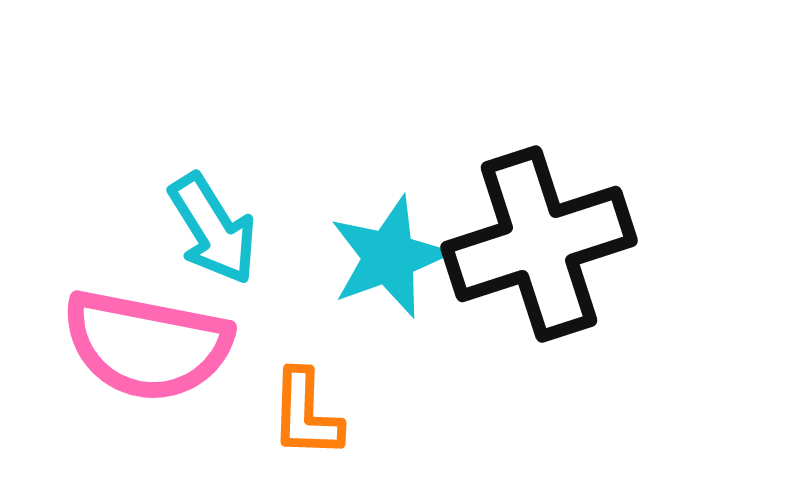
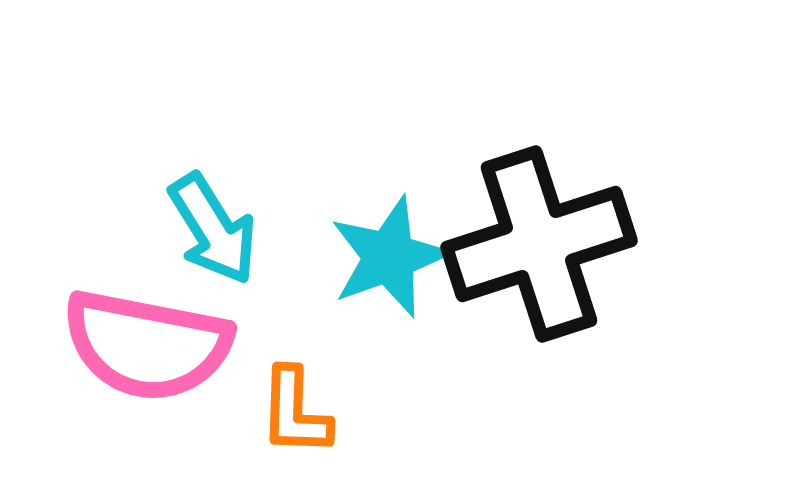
orange L-shape: moved 11 px left, 2 px up
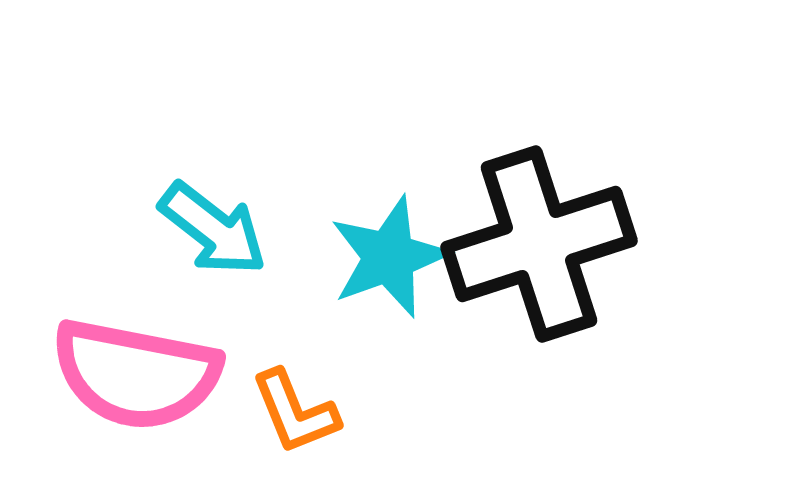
cyan arrow: rotated 20 degrees counterclockwise
pink semicircle: moved 11 px left, 29 px down
orange L-shape: rotated 24 degrees counterclockwise
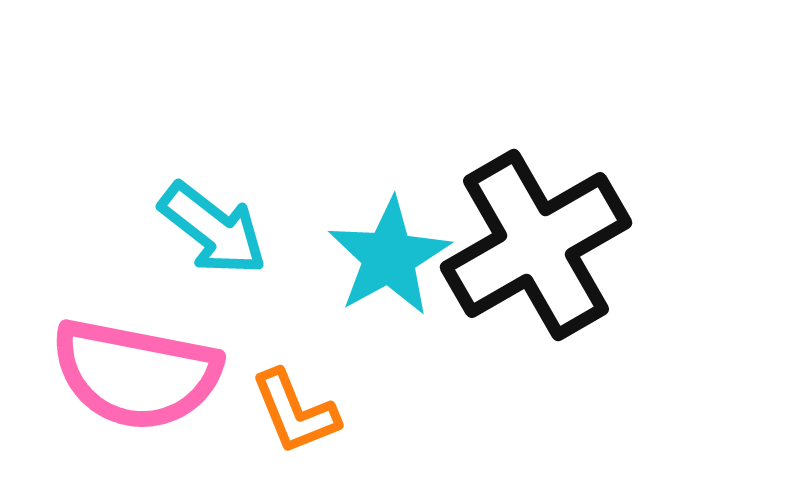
black cross: moved 3 px left, 1 px down; rotated 12 degrees counterclockwise
cyan star: rotated 9 degrees counterclockwise
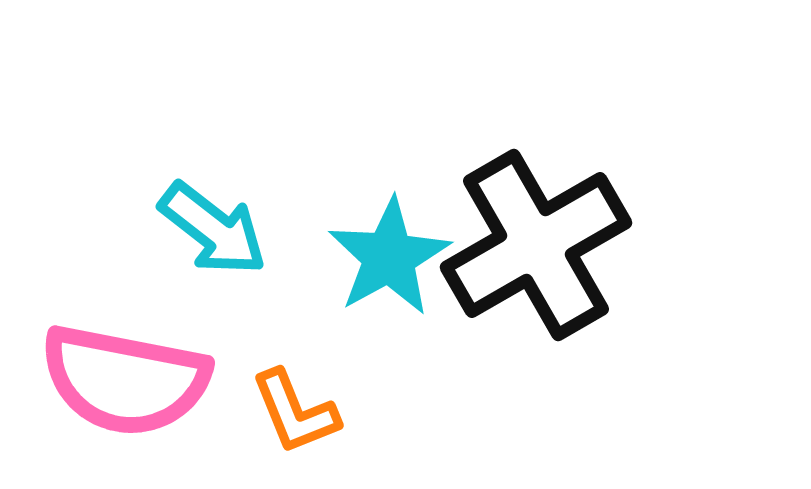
pink semicircle: moved 11 px left, 6 px down
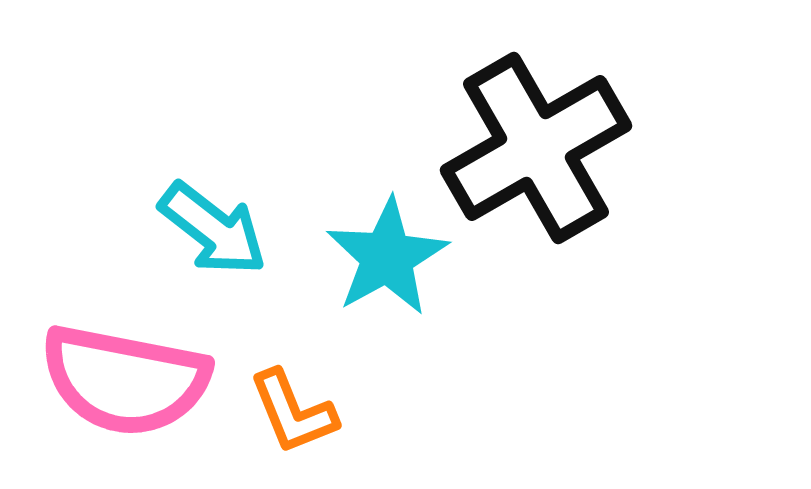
black cross: moved 97 px up
cyan star: moved 2 px left
orange L-shape: moved 2 px left
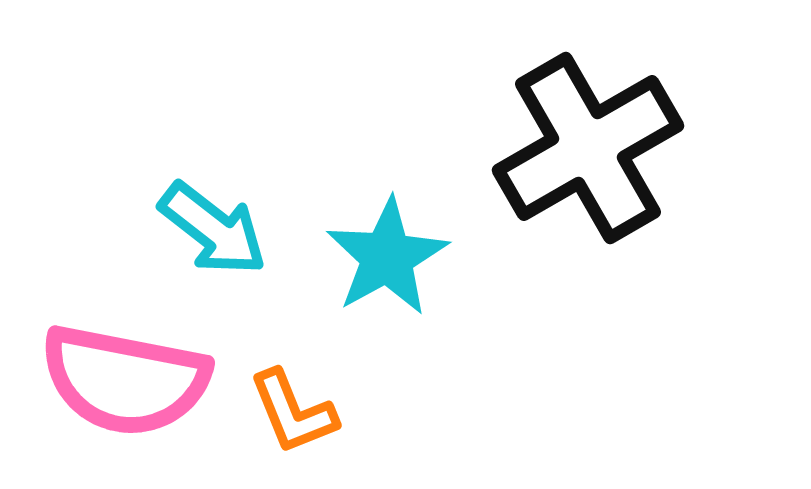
black cross: moved 52 px right
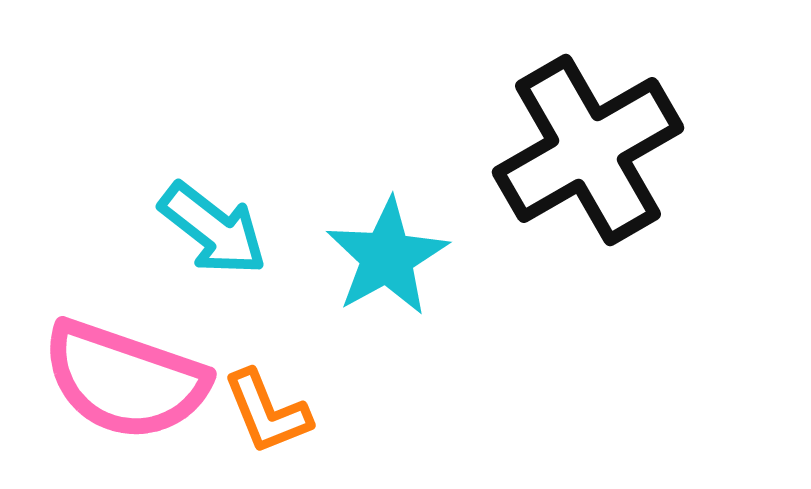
black cross: moved 2 px down
pink semicircle: rotated 8 degrees clockwise
orange L-shape: moved 26 px left
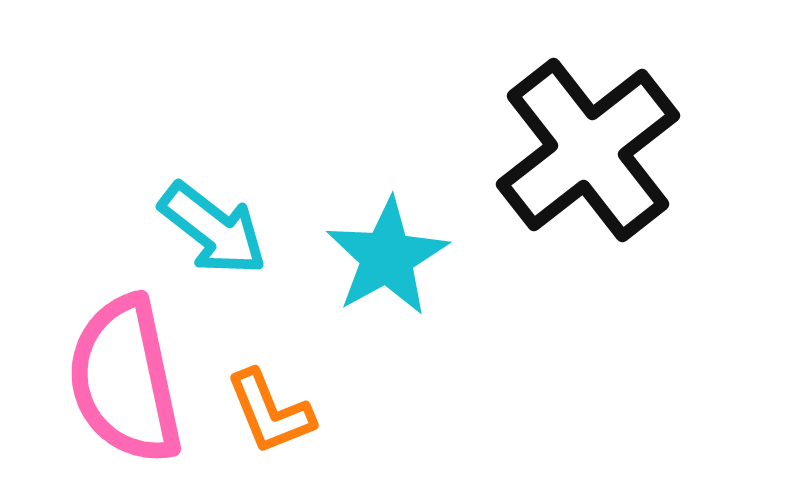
black cross: rotated 8 degrees counterclockwise
pink semicircle: rotated 59 degrees clockwise
orange L-shape: moved 3 px right
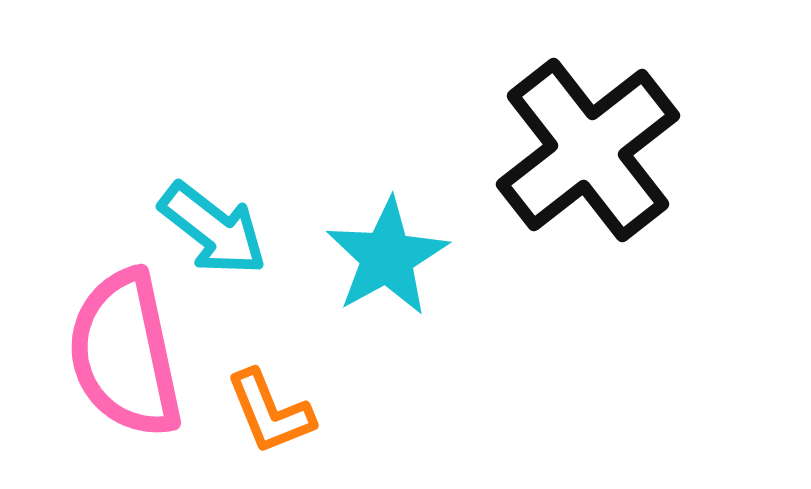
pink semicircle: moved 26 px up
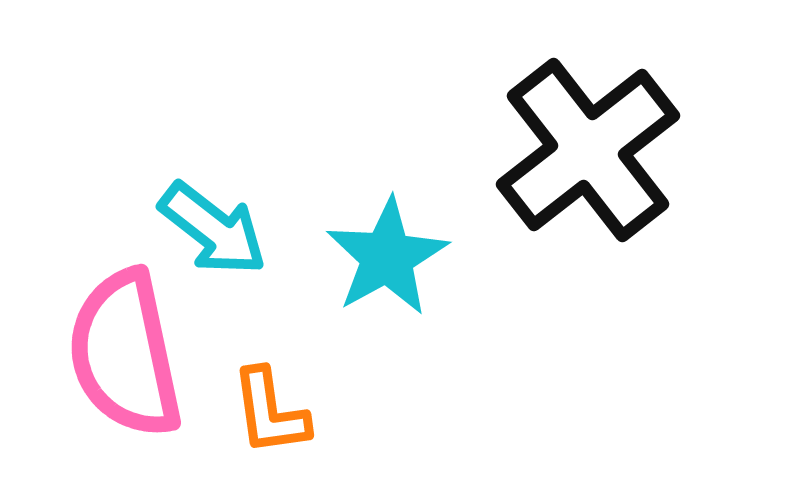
orange L-shape: rotated 14 degrees clockwise
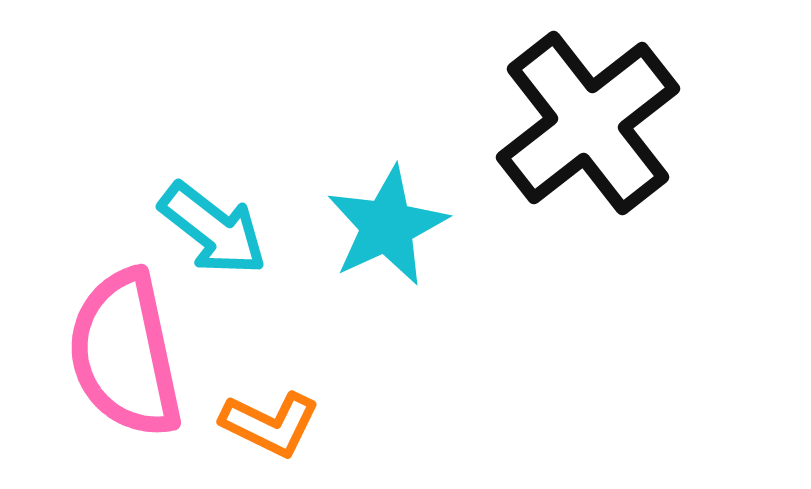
black cross: moved 27 px up
cyan star: moved 31 px up; rotated 4 degrees clockwise
orange L-shape: moved 12 px down; rotated 56 degrees counterclockwise
